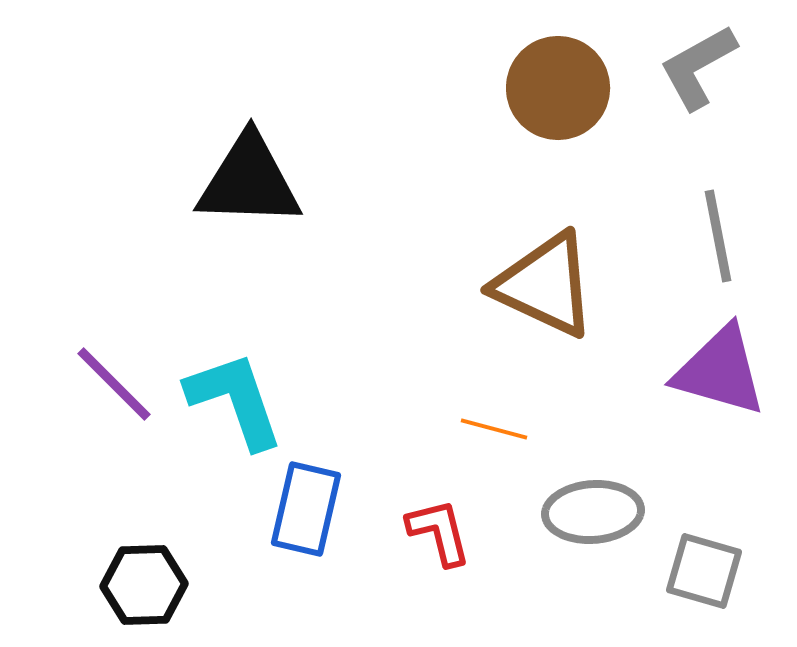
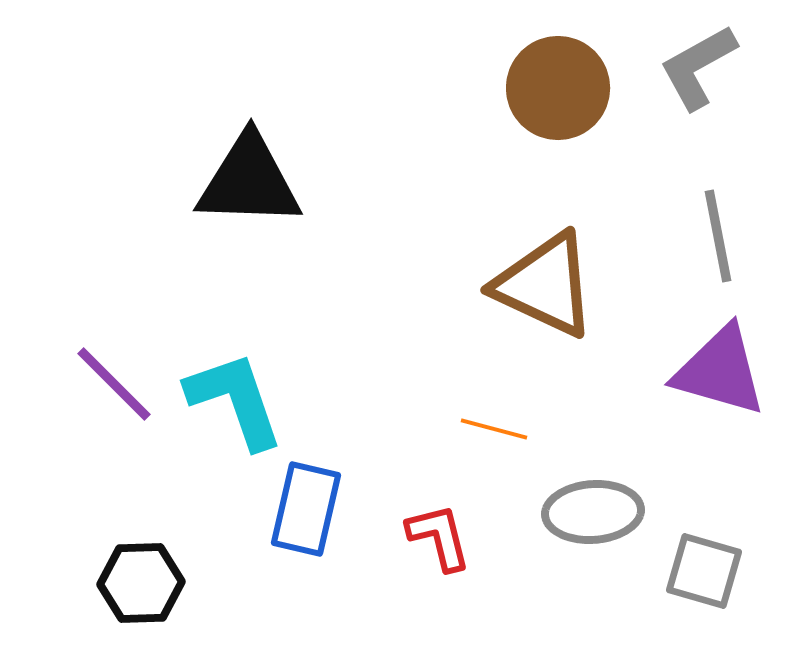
red L-shape: moved 5 px down
black hexagon: moved 3 px left, 2 px up
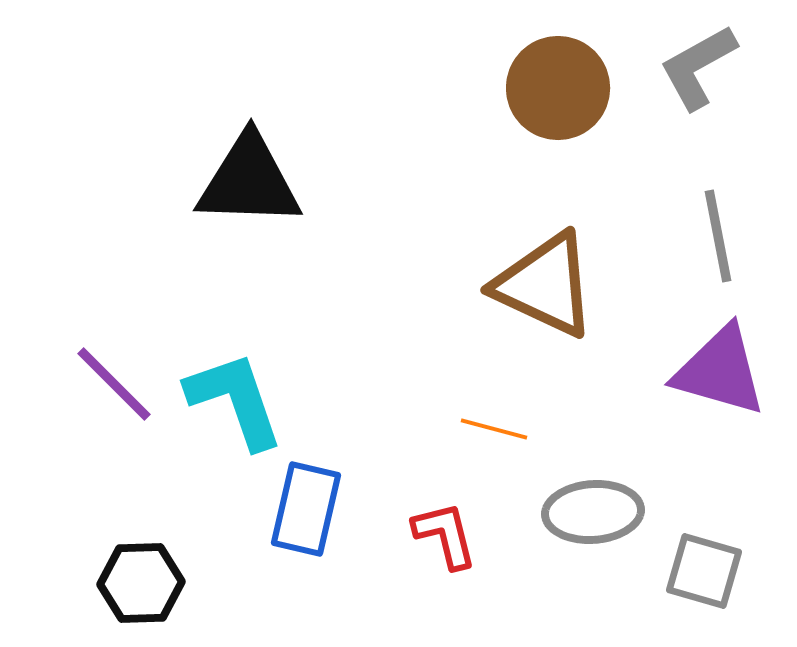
red L-shape: moved 6 px right, 2 px up
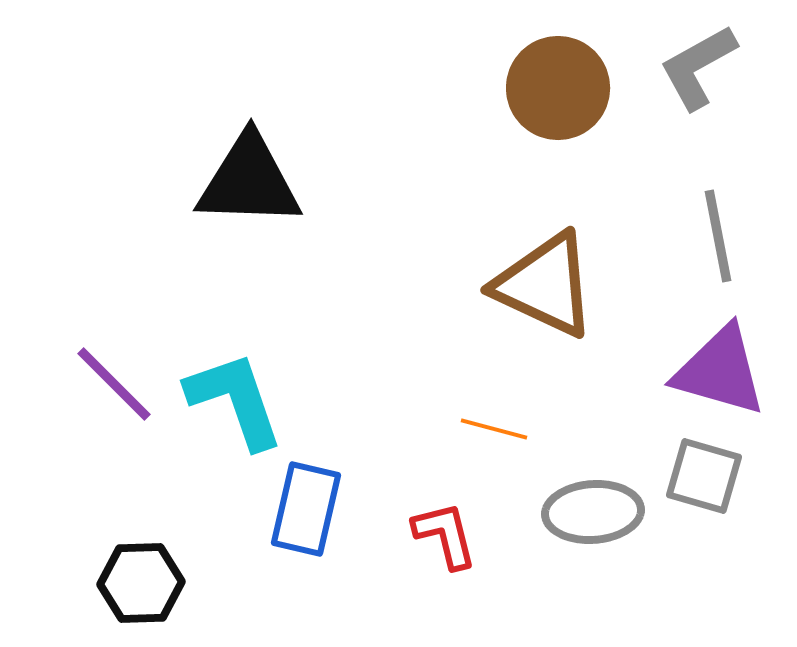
gray square: moved 95 px up
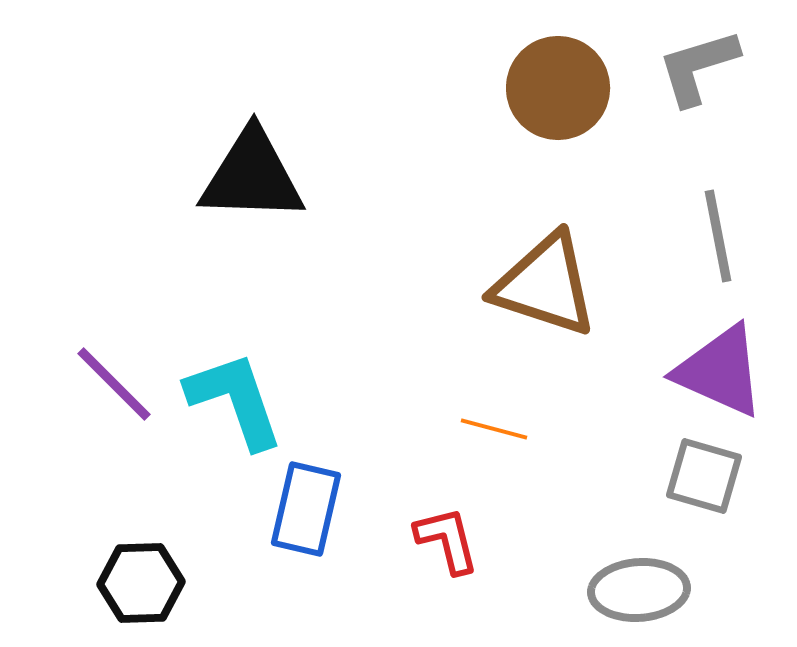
gray L-shape: rotated 12 degrees clockwise
black triangle: moved 3 px right, 5 px up
brown triangle: rotated 7 degrees counterclockwise
purple triangle: rotated 8 degrees clockwise
gray ellipse: moved 46 px right, 78 px down
red L-shape: moved 2 px right, 5 px down
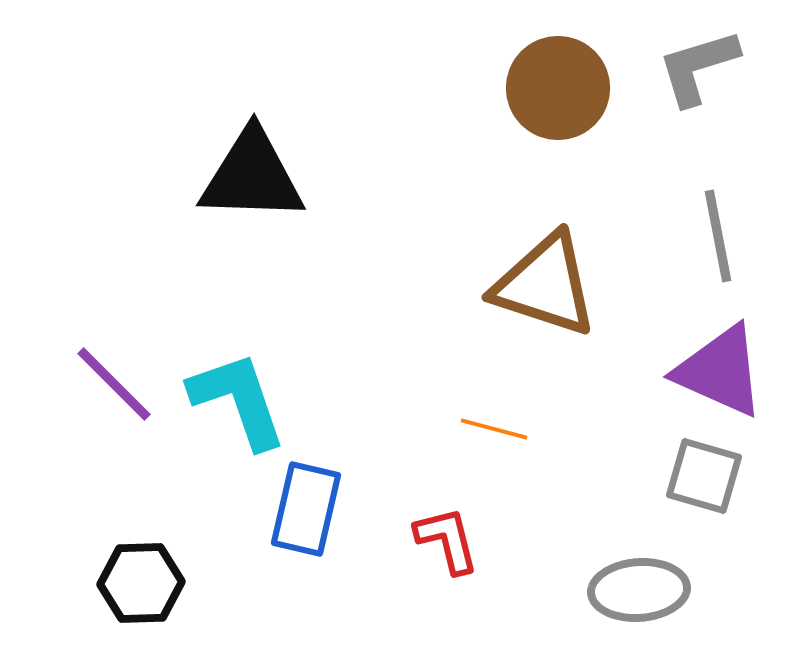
cyan L-shape: moved 3 px right
